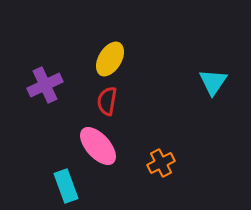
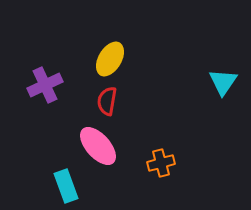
cyan triangle: moved 10 px right
orange cross: rotated 12 degrees clockwise
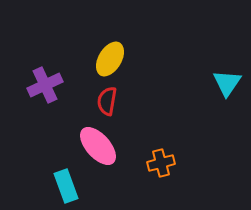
cyan triangle: moved 4 px right, 1 px down
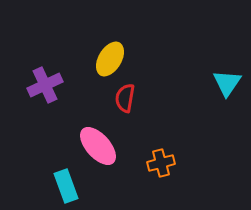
red semicircle: moved 18 px right, 3 px up
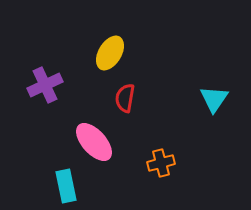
yellow ellipse: moved 6 px up
cyan triangle: moved 13 px left, 16 px down
pink ellipse: moved 4 px left, 4 px up
cyan rectangle: rotated 8 degrees clockwise
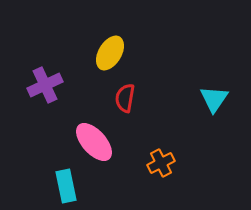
orange cross: rotated 12 degrees counterclockwise
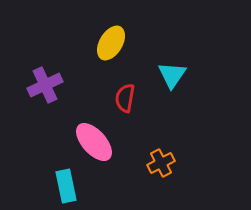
yellow ellipse: moved 1 px right, 10 px up
cyan triangle: moved 42 px left, 24 px up
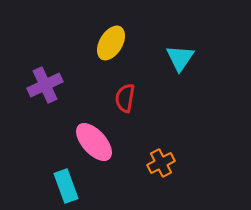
cyan triangle: moved 8 px right, 17 px up
cyan rectangle: rotated 8 degrees counterclockwise
